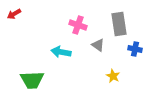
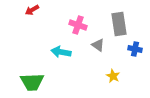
red arrow: moved 18 px right, 4 px up
green trapezoid: moved 2 px down
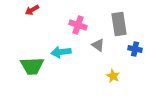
cyan arrow: rotated 18 degrees counterclockwise
green trapezoid: moved 16 px up
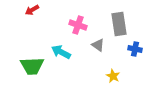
cyan arrow: rotated 36 degrees clockwise
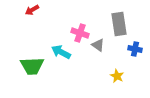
pink cross: moved 2 px right, 8 px down
yellow star: moved 4 px right
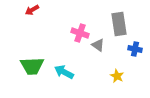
cyan arrow: moved 3 px right, 20 px down
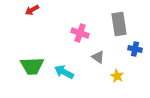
gray triangle: moved 12 px down
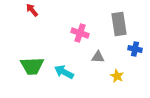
red arrow: rotated 80 degrees clockwise
gray triangle: rotated 32 degrees counterclockwise
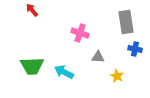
gray rectangle: moved 7 px right, 2 px up
